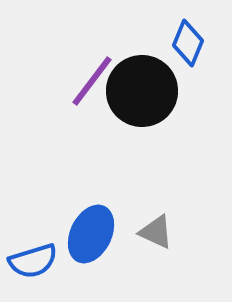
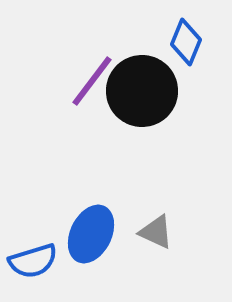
blue diamond: moved 2 px left, 1 px up
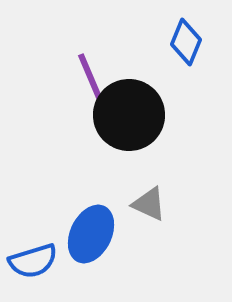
purple line: rotated 60 degrees counterclockwise
black circle: moved 13 px left, 24 px down
gray triangle: moved 7 px left, 28 px up
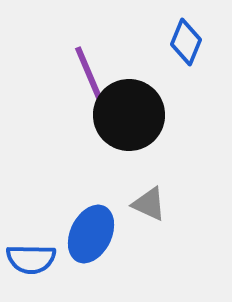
purple line: moved 3 px left, 7 px up
blue semicircle: moved 2 px left, 2 px up; rotated 18 degrees clockwise
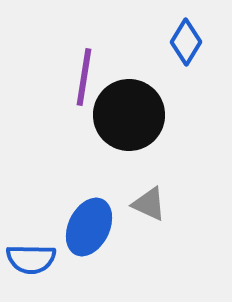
blue diamond: rotated 9 degrees clockwise
purple line: moved 5 px left, 3 px down; rotated 32 degrees clockwise
blue ellipse: moved 2 px left, 7 px up
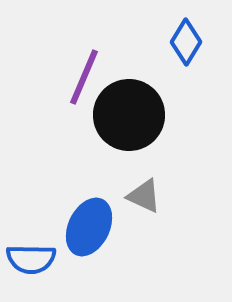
purple line: rotated 14 degrees clockwise
gray triangle: moved 5 px left, 8 px up
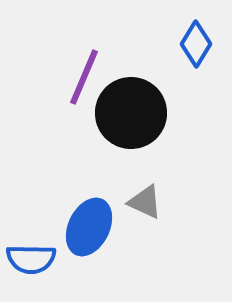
blue diamond: moved 10 px right, 2 px down
black circle: moved 2 px right, 2 px up
gray triangle: moved 1 px right, 6 px down
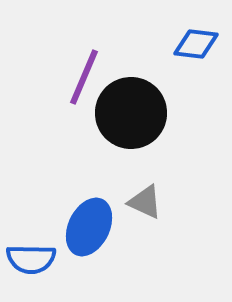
blue diamond: rotated 66 degrees clockwise
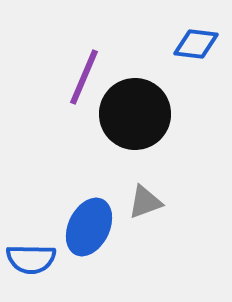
black circle: moved 4 px right, 1 px down
gray triangle: rotated 45 degrees counterclockwise
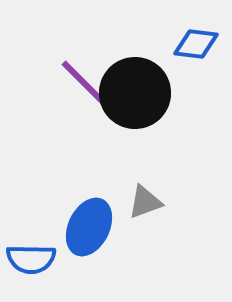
purple line: moved 6 px down; rotated 68 degrees counterclockwise
black circle: moved 21 px up
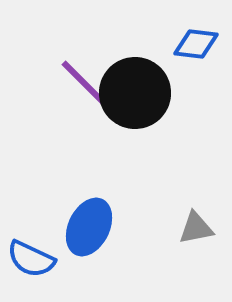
gray triangle: moved 51 px right, 26 px down; rotated 9 degrees clockwise
blue semicircle: rotated 24 degrees clockwise
